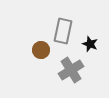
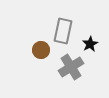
black star: rotated 21 degrees clockwise
gray cross: moved 3 px up
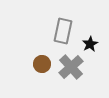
brown circle: moved 1 px right, 14 px down
gray cross: rotated 10 degrees counterclockwise
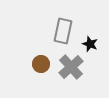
black star: rotated 21 degrees counterclockwise
brown circle: moved 1 px left
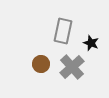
black star: moved 1 px right, 1 px up
gray cross: moved 1 px right
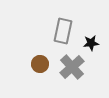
black star: rotated 28 degrees counterclockwise
brown circle: moved 1 px left
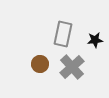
gray rectangle: moved 3 px down
black star: moved 4 px right, 3 px up
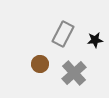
gray rectangle: rotated 15 degrees clockwise
gray cross: moved 2 px right, 6 px down
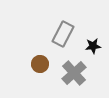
black star: moved 2 px left, 6 px down
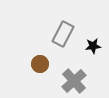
gray cross: moved 8 px down
